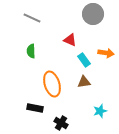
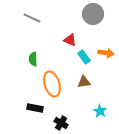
green semicircle: moved 2 px right, 8 px down
cyan rectangle: moved 3 px up
cyan star: rotated 24 degrees counterclockwise
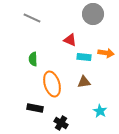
cyan rectangle: rotated 48 degrees counterclockwise
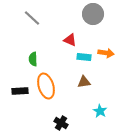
gray line: rotated 18 degrees clockwise
orange ellipse: moved 6 px left, 2 px down
black rectangle: moved 15 px left, 17 px up; rotated 14 degrees counterclockwise
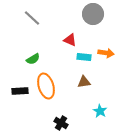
green semicircle: rotated 120 degrees counterclockwise
